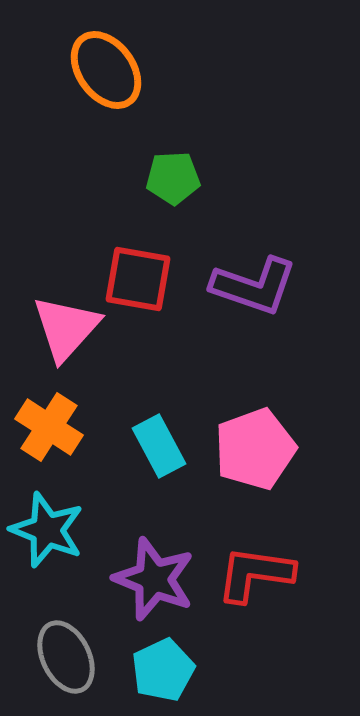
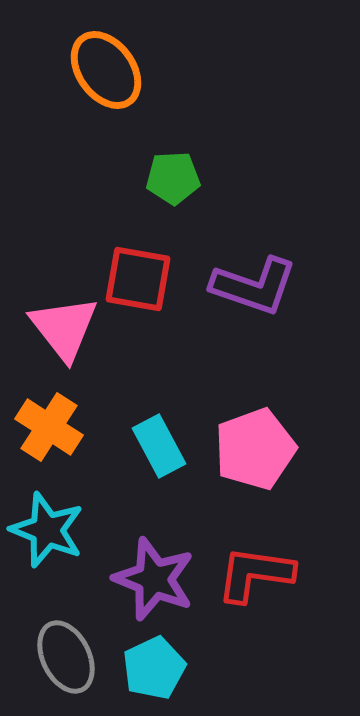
pink triangle: moved 2 px left; rotated 20 degrees counterclockwise
cyan pentagon: moved 9 px left, 2 px up
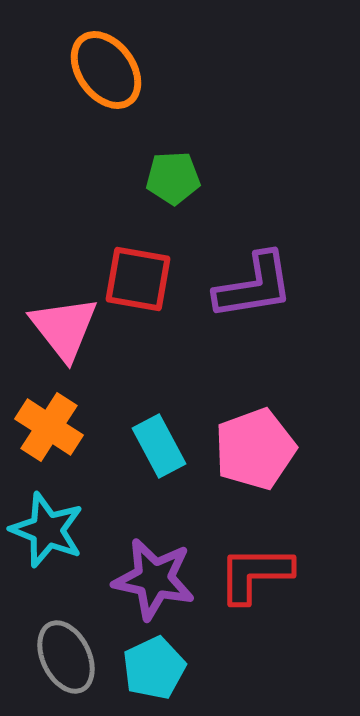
purple L-shape: rotated 28 degrees counterclockwise
red L-shape: rotated 8 degrees counterclockwise
purple star: rotated 10 degrees counterclockwise
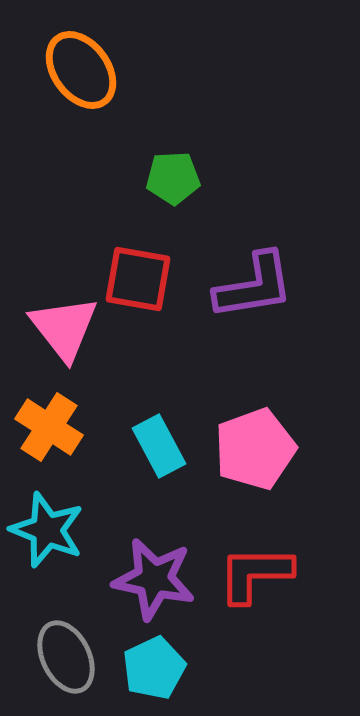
orange ellipse: moved 25 px left
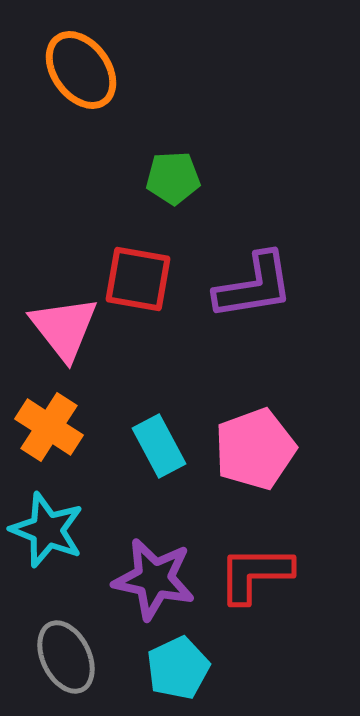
cyan pentagon: moved 24 px right
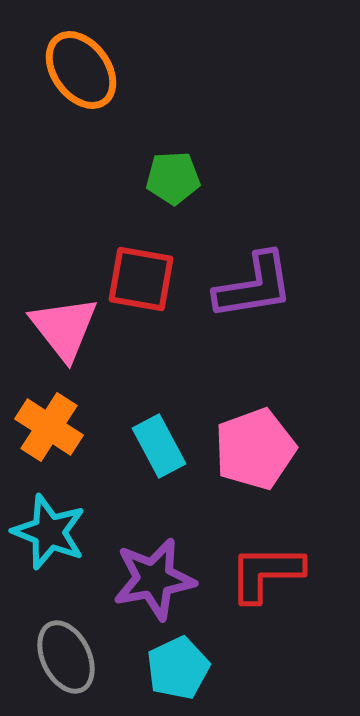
red square: moved 3 px right
cyan star: moved 2 px right, 2 px down
red L-shape: moved 11 px right, 1 px up
purple star: rotated 22 degrees counterclockwise
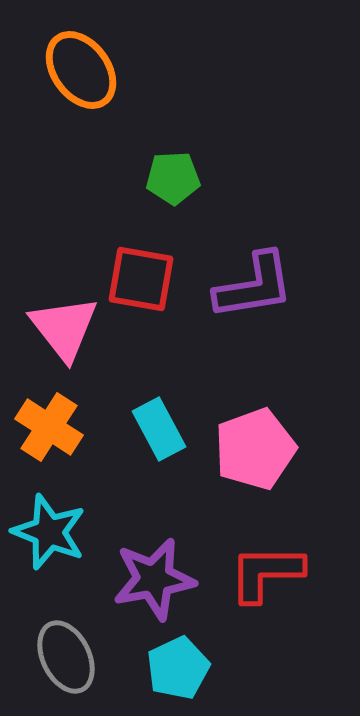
cyan rectangle: moved 17 px up
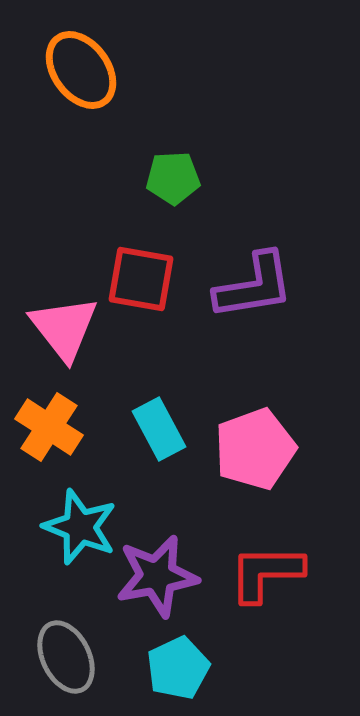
cyan star: moved 31 px right, 5 px up
purple star: moved 3 px right, 3 px up
